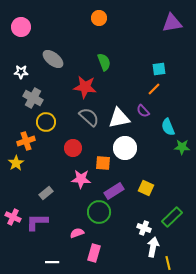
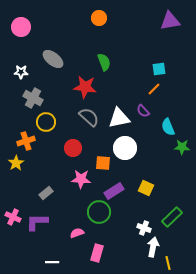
purple triangle: moved 2 px left, 2 px up
pink rectangle: moved 3 px right
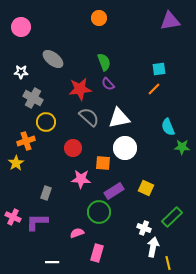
red star: moved 5 px left, 2 px down; rotated 15 degrees counterclockwise
purple semicircle: moved 35 px left, 27 px up
gray rectangle: rotated 32 degrees counterclockwise
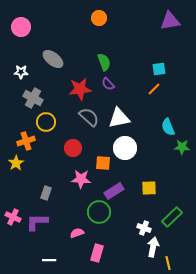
yellow square: moved 3 px right; rotated 28 degrees counterclockwise
white line: moved 3 px left, 2 px up
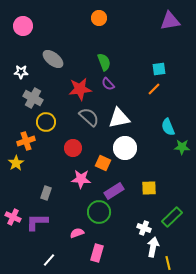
pink circle: moved 2 px right, 1 px up
orange square: rotated 21 degrees clockwise
white line: rotated 48 degrees counterclockwise
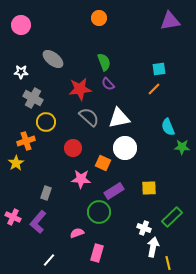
pink circle: moved 2 px left, 1 px up
purple L-shape: moved 1 px right; rotated 50 degrees counterclockwise
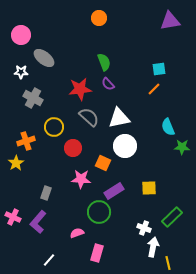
pink circle: moved 10 px down
gray ellipse: moved 9 px left, 1 px up
yellow circle: moved 8 px right, 5 px down
white circle: moved 2 px up
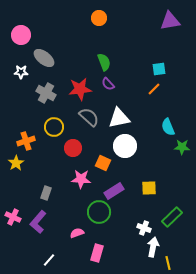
gray cross: moved 13 px right, 5 px up
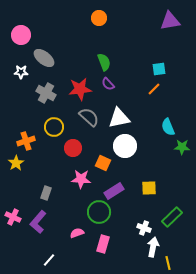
pink rectangle: moved 6 px right, 9 px up
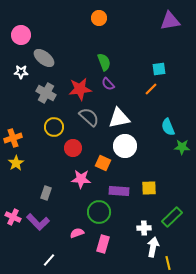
orange line: moved 3 px left
orange cross: moved 13 px left, 3 px up
purple rectangle: moved 5 px right; rotated 36 degrees clockwise
purple L-shape: rotated 85 degrees counterclockwise
white cross: rotated 24 degrees counterclockwise
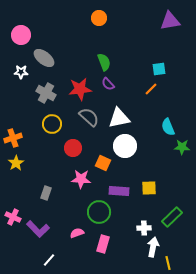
yellow circle: moved 2 px left, 3 px up
purple L-shape: moved 7 px down
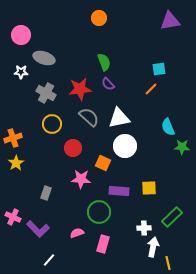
gray ellipse: rotated 20 degrees counterclockwise
